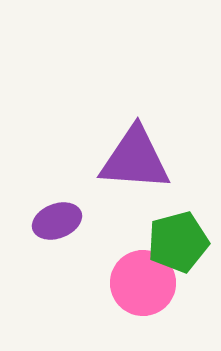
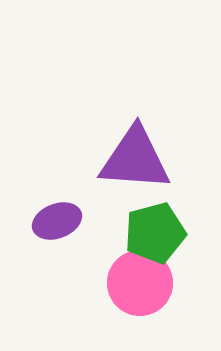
green pentagon: moved 23 px left, 9 px up
pink circle: moved 3 px left
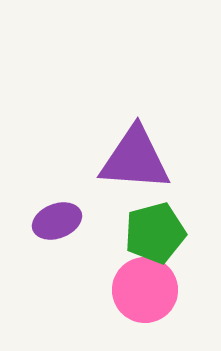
pink circle: moved 5 px right, 7 px down
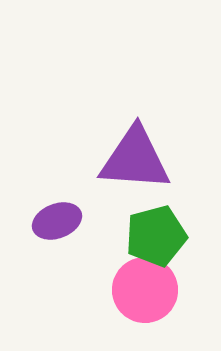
green pentagon: moved 1 px right, 3 px down
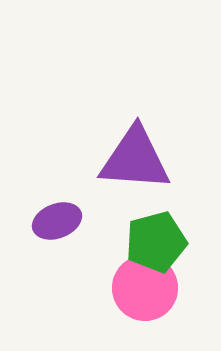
green pentagon: moved 6 px down
pink circle: moved 2 px up
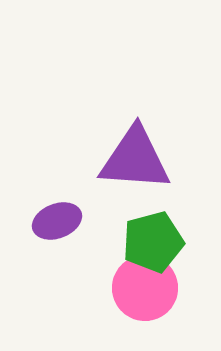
green pentagon: moved 3 px left
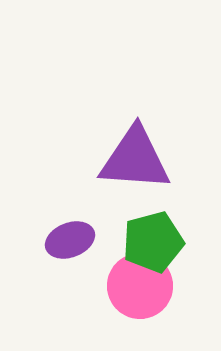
purple ellipse: moved 13 px right, 19 px down
pink circle: moved 5 px left, 2 px up
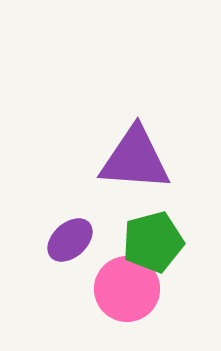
purple ellipse: rotated 21 degrees counterclockwise
pink circle: moved 13 px left, 3 px down
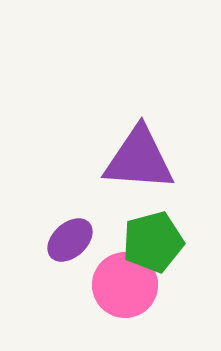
purple triangle: moved 4 px right
pink circle: moved 2 px left, 4 px up
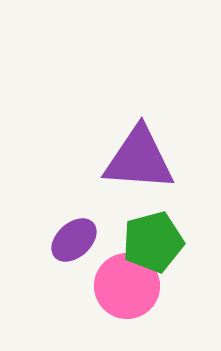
purple ellipse: moved 4 px right
pink circle: moved 2 px right, 1 px down
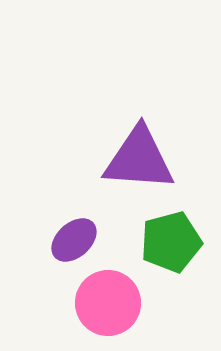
green pentagon: moved 18 px right
pink circle: moved 19 px left, 17 px down
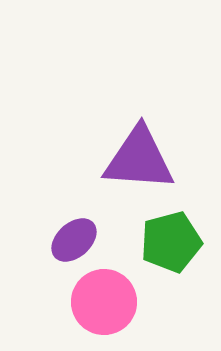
pink circle: moved 4 px left, 1 px up
